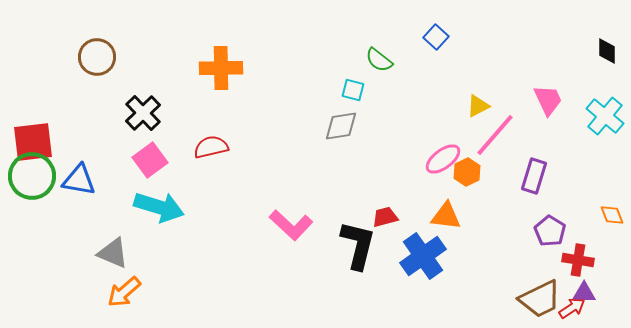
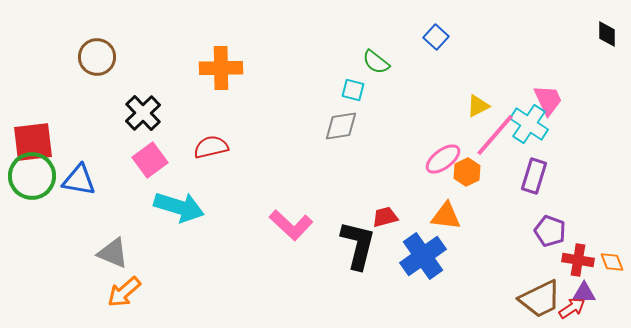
black diamond: moved 17 px up
green semicircle: moved 3 px left, 2 px down
cyan cross: moved 76 px left, 8 px down; rotated 6 degrees counterclockwise
cyan arrow: moved 20 px right
orange diamond: moved 47 px down
purple pentagon: rotated 12 degrees counterclockwise
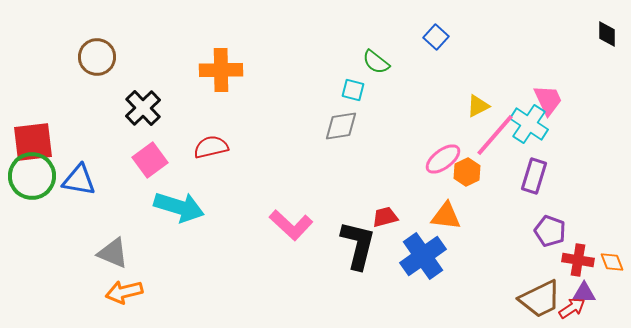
orange cross: moved 2 px down
black cross: moved 5 px up
orange arrow: rotated 27 degrees clockwise
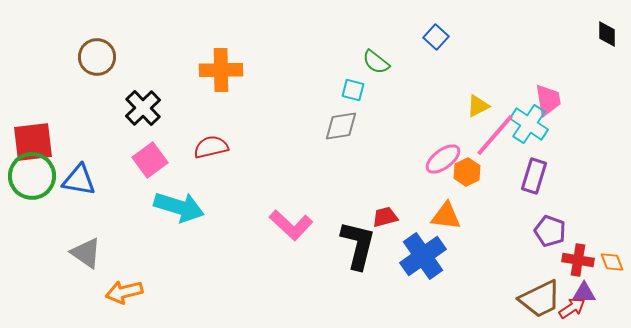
pink trapezoid: rotated 16 degrees clockwise
gray triangle: moved 27 px left; rotated 12 degrees clockwise
